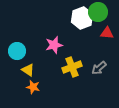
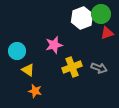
green circle: moved 3 px right, 2 px down
red triangle: rotated 24 degrees counterclockwise
gray arrow: rotated 119 degrees counterclockwise
orange star: moved 2 px right, 4 px down
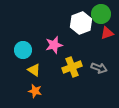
white hexagon: moved 1 px left, 5 px down
cyan circle: moved 6 px right, 1 px up
yellow triangle: moved 6 px right
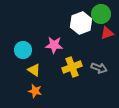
pink star: rotated 18 degrees clockwise
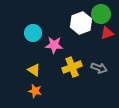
cyan circle: moved 10 px right, 17 px up
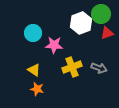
orange star: moved 2 px right, 2 px up
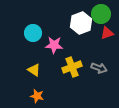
orange star: moved 7 px down
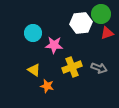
white hexagon: rotated 15 degrees clockwise
orange star: moved 10 px right, 10 px up
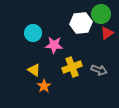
red triangle: rotated 16 degrees counterclockwise
gray arrow: moved 2 px down
orange star: moved 3 px left; rotated 24 degrees clockwise
